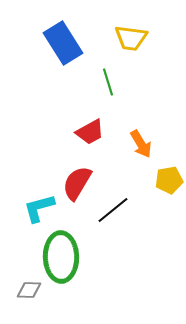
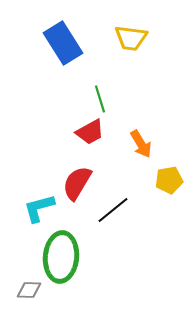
green line: moved 8 px left, 17 px down
green ellipse: rotated 6 degrees clockwise
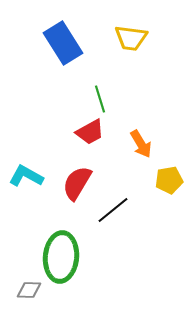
cyan L-shape: moved 13 px left, 32 px up; rotated 44 degrees clockwise
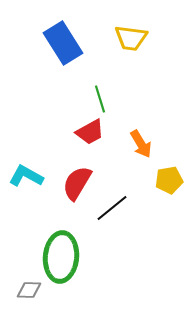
black line: moved 1 px left, 2 px up
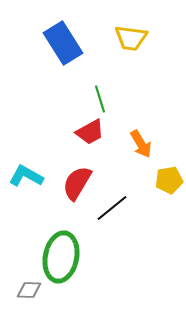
green ellipse: rotated 6 degrees clockwise
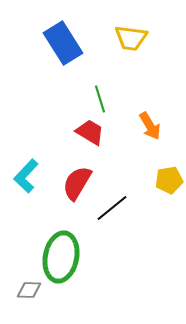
red trapezoid: rotated 120 degrees counterclockwise
orange arrow: moved 9 px right, 18 px up
cyan L-shape: rotated 76 degrees counterclockwise
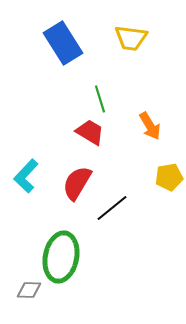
yellow pentagon: moved 3 px up
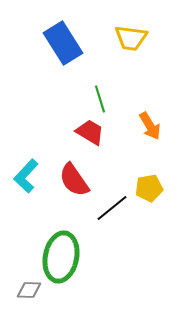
yellow pentagon: moved 20 px left, 11 px down
red semicircle: moved 3 px left, 3 px up; rotated 66 degrees counterclockwise
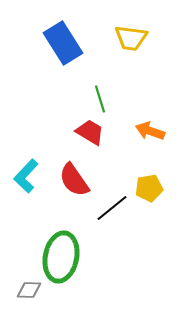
orange arrow: moved 5 px down; rotated 140 degrees clockwise
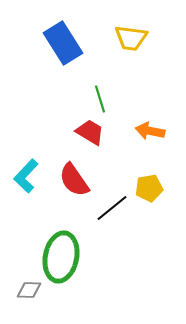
orange arrow: rotated 8 degrees counterclockwise
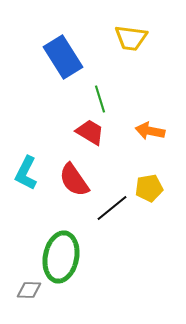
blue rectangle: moved 14 px down
cyan L-shape: moved 3 px up; rotated 16 degrees counterclockwise
